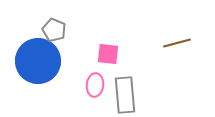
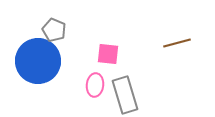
gray rectangle: rotated 12 degrees counterclockwise
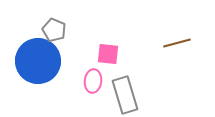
pink ellipse: moved 2 px left, 4 px up
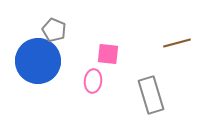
gray rectangle: moved 26 px right
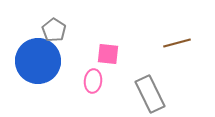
gray pentagon: rotated 10 degrees clockwise
gray rectangle: moved 1 px left, 1 px up; rotated 9 degrees counterclockwise
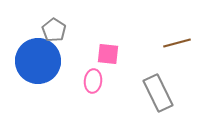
gray rectangle: moved 8 px right, 1 px up
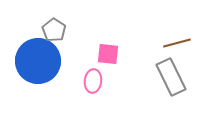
gray rectangle: moved 13 px right, 16 px up
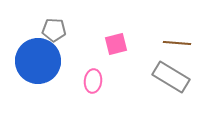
gray pentagon: rotated 30 degrees counterclockwise
brown line: rotated 20 degrees clockwise
pink square: moved 8 px right, 10 px up; rotated 20 degrees counterclockwise
gray rectangle: rotated 33 degrees counterclockwise
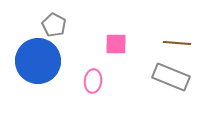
gray pentagon: moved 5 px up; rotated 25 degrees clockwise
pink square: rotated 15 degrees clockwise
gray rectangle: rotated 9 degrees counterclockwise
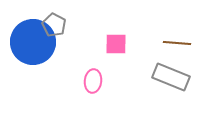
blue circle: moved 5 px left, 19 px up
